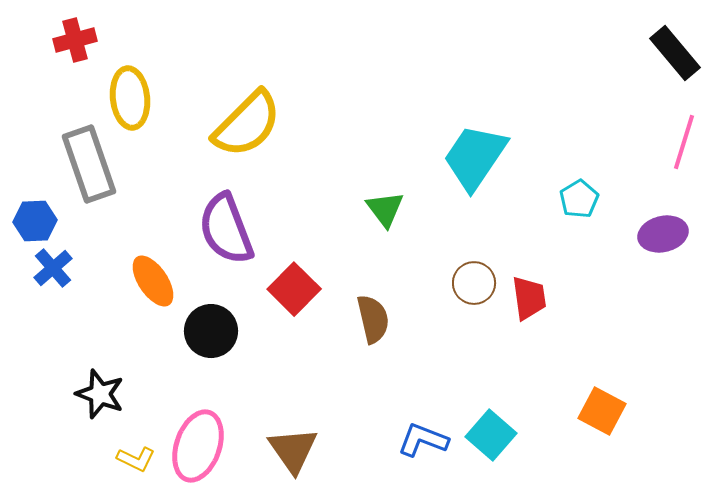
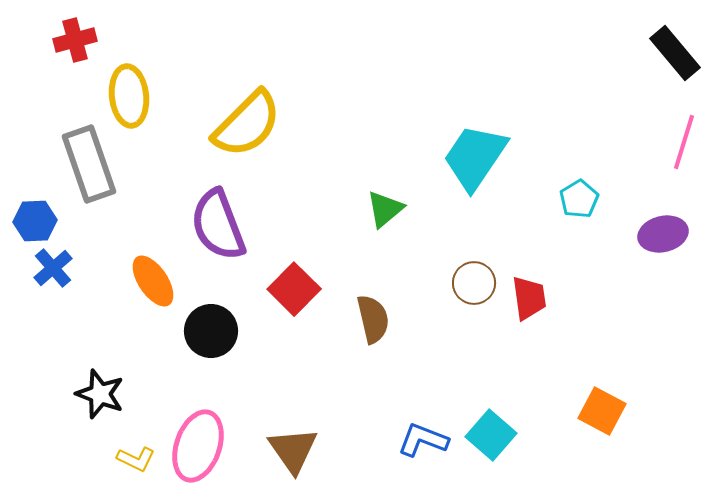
yellow ellipse: moved 1 px left, 2 px up
green triangle: rotated 27 degrees clockwise
purple semicircle: moved 8 px left, 4 px up
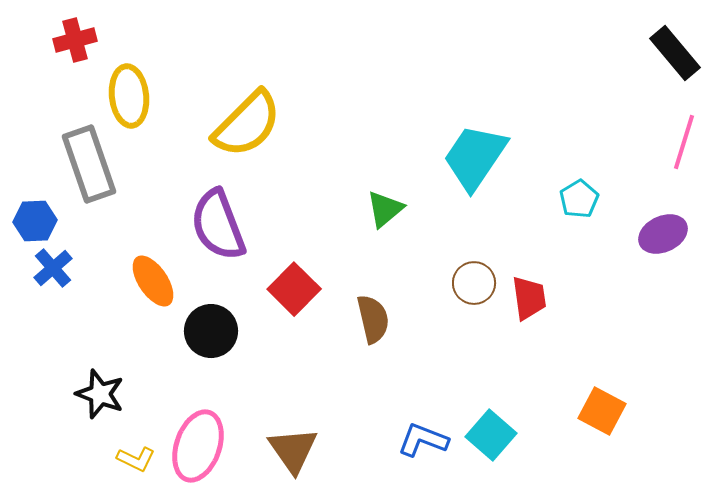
purple ellipse: rotated 12 degrees counterclockwise
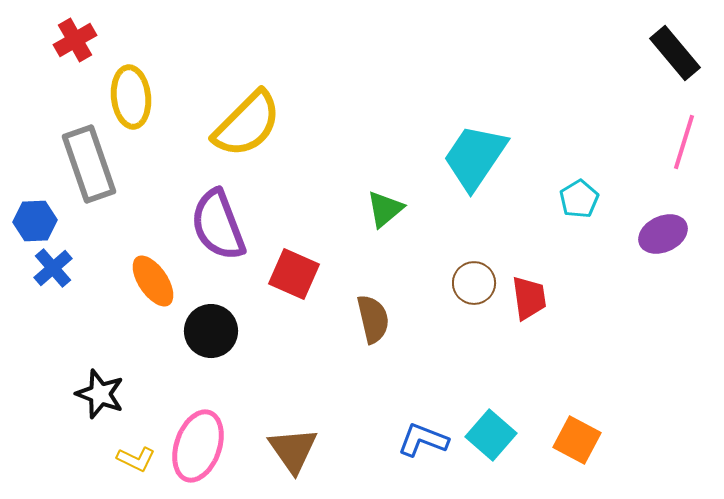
red cross: rotated 15 degrees counterclockwise
yellow ellipse: moved 2 px right, 1 px down
red square: moved 15 px up; rotated 21 degrees counterclockwise
orange square: moved 25 px left, 29 px down
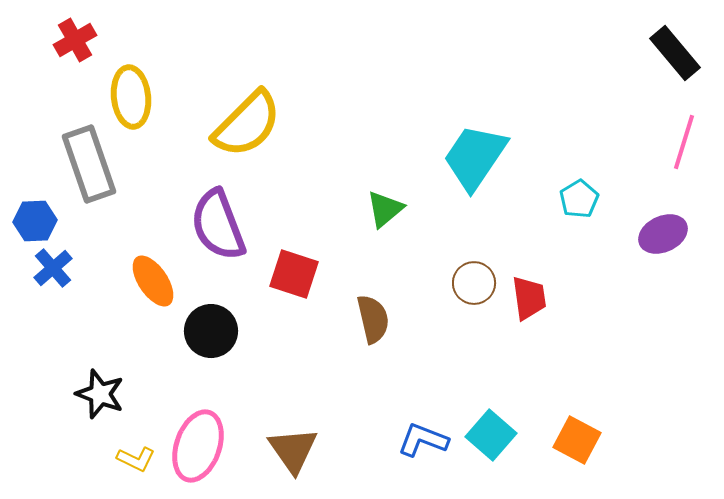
red square: rotated 6 degrees counterclockwise
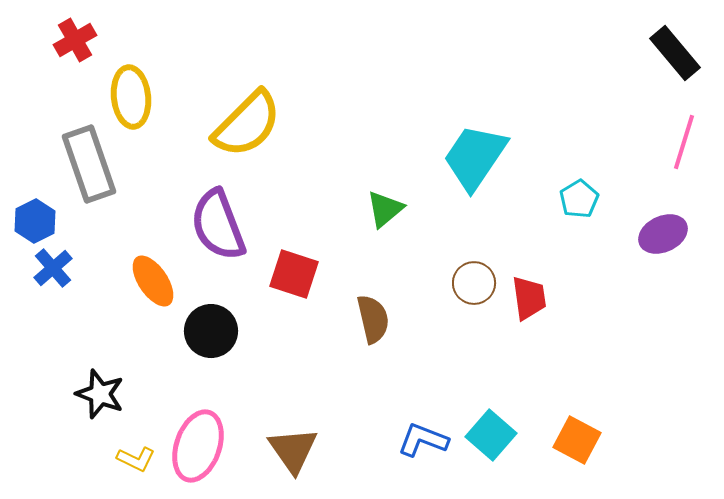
blue hexagon: rotated 24 degrees counterclockwise
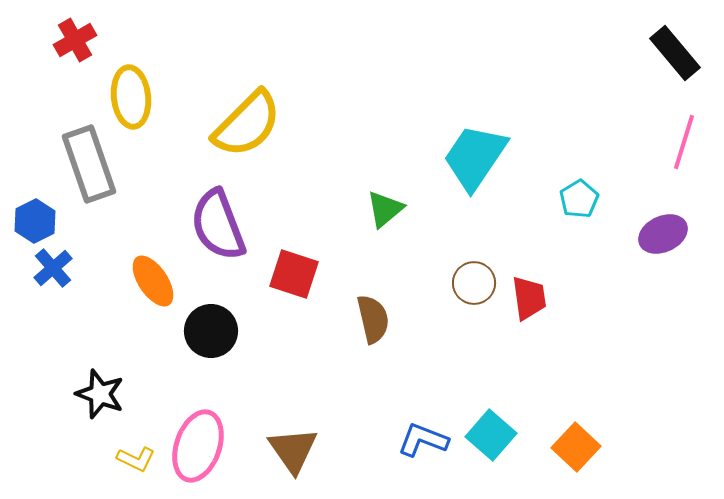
orange square: moved 1 px left, 7 px down; rotated 15 degrees clockwise
